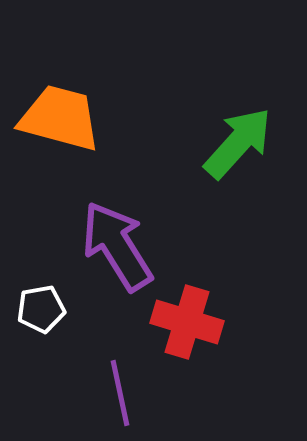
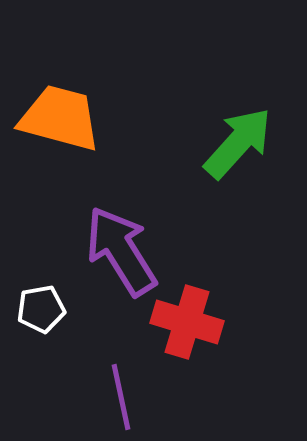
purple arrow: moved 4 px right, 5 px down
purple line: moved 1 px right, 4 px down
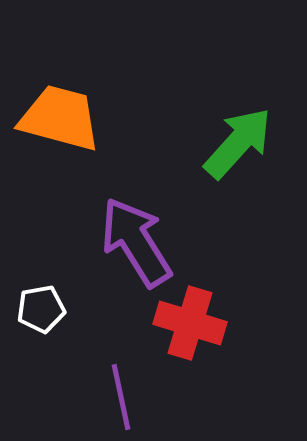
purple arrow: moved 15 px right, 9 px up
red cross: moved 3 px right, 1 px down
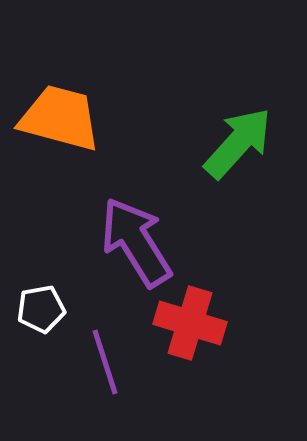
purple line: moved 16 px left, 35 px up; rotated 6 degrees counterclockwise
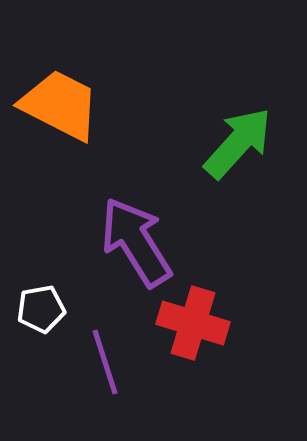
orange trapezoid: moved 13 px up; rotated 12 degrees clockwise
red cross: moved 3 px right
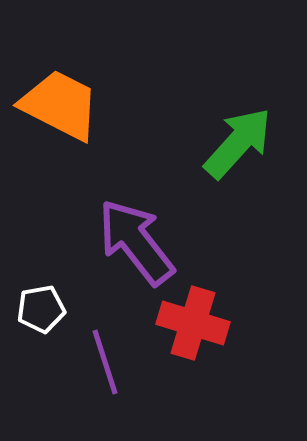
purple arrow: rotated 6 degrees counterclockwise
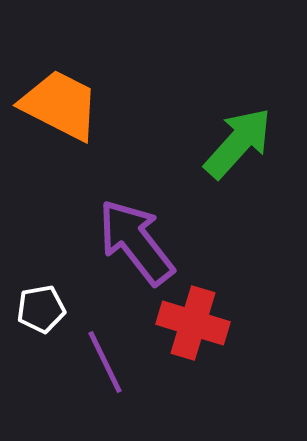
purple line: rotated 8 degrees counterclockwise
